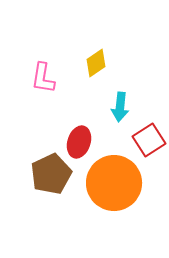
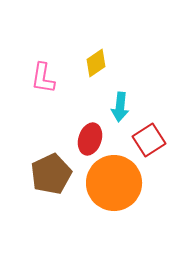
red ellipse: moved 11 px right, 3 px up
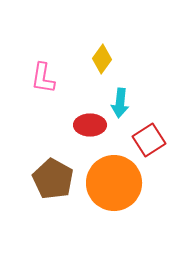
yellow diamond: moved 6 px right, 4 px up; rotated 20 degrees counterclockwise
cyan arrow: moved 4 px up
red ellipse: moved 14 px up; rotated 72 degrees clockwise
brown pentagon: moved 2 px right, 5 px down; rotated 18 degrees counterclockwise
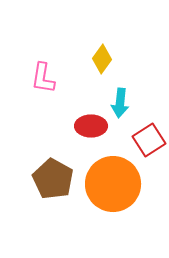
red ellipse: moved 1 px right, 1 px down
orange circle: moved 1 px left, 1 px down
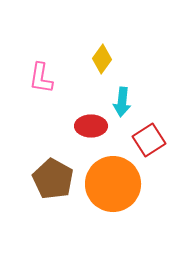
pink L-shape: moved 2 px left
cyan arrow: moved 2 px right, 1 px up
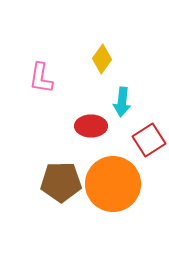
brown pentagon: moved 8 px right, 3 px down; rotated 30 degrees counterclockwise
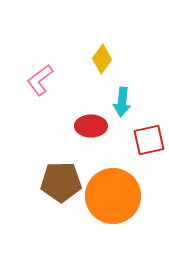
pink L-shape: moved 1 px left, 2 px down; rotated 44 degrees clockwise
red square: rotated 20 degrees clockwise
orange circle: moved 12 px down
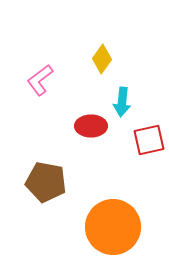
brown pentagon: moved 15 px left; rotated 12 degrees clockwise
orange circle: moved 31 px down
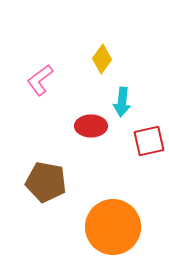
red square: moved 1 px down
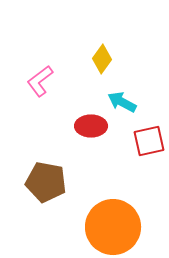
pink L-shape: moved 1 px down
cyan arrow: rotated 112 degrees clockwise
